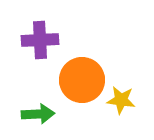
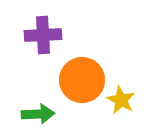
purple cross: moved 3 px right, 5 px up
yellow star: rotated 20 degrees clockwise
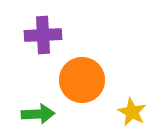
yellow star: moved 11 px right, 12 px down
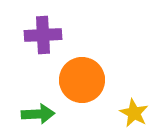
yellow star: moved 2 px right, 1 px down
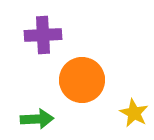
green arrow: moved 1 px left, 5 px down
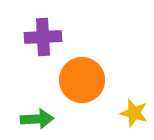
purple cross: moved 2 px down
yellow star: rotated 12 degrees counterclockwise
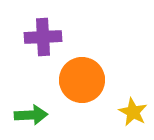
yellow star: moved 1 px left, 1 px up; rotated 12 degrees clockwise
green arrow: moved 6 px left, 4 px up
